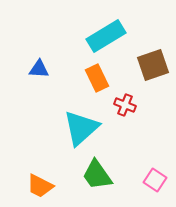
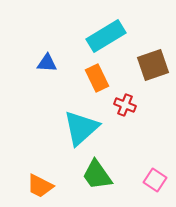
blue triangle: moved 8 px right, 6 px up
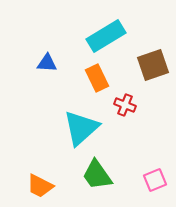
pink square: rotated 35 degrees clockwise
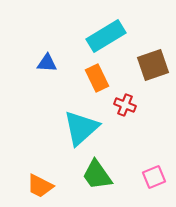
pink square: moved 1 px left, 3 px up
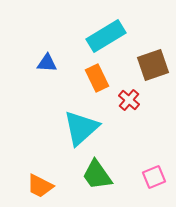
red cross: moved 4 px right, 5 px up; rotated 20 degrees clockwise
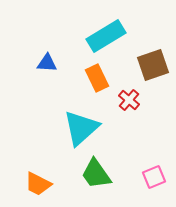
green trapezoid: moved 1 px left, 1 px up
orange trapezoid: moved 2 px left, 2 px up
